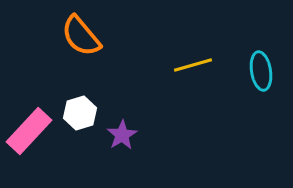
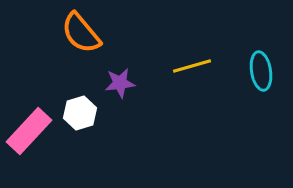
orange semicircle: moved 3 px up
yellow line: moved 1 px left, 1 px down
purple star: moved 2 px left, 52 px up; rotated 24 degrees clockwise
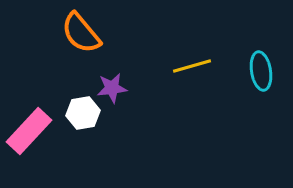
purple star: moved 8 px left, 5 px down
white hexagon: moved 3 px right; rotated 8 degrees clockwise
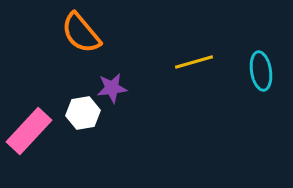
yellow line: moved 2 px right, 4 px up
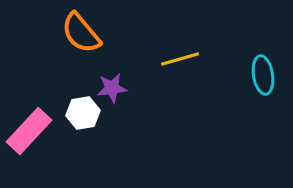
yellow line: moved 14 px left, 3 px up
cyan ellipse: moved 2 px right, 4 px down
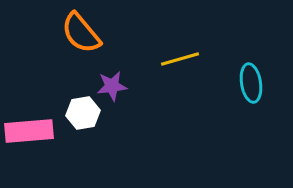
cyan ellipse: moved 12 px left, 8 px down
purple star: moved 2 px up
pink rectangle: rotated 42 degrees clockwise
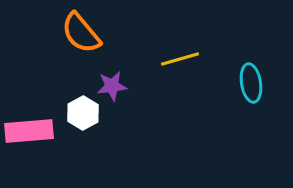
white hexagon: rotated 20 degrees counterclockwise
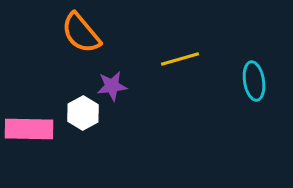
cyan ellipse: moved 3 px right, 2 px up
pink rectangle: moved 2 px up; rotated 6 degrees clockwise
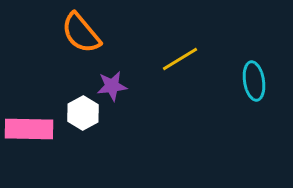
yellow line: rotated 15 degrees counterclockwise
